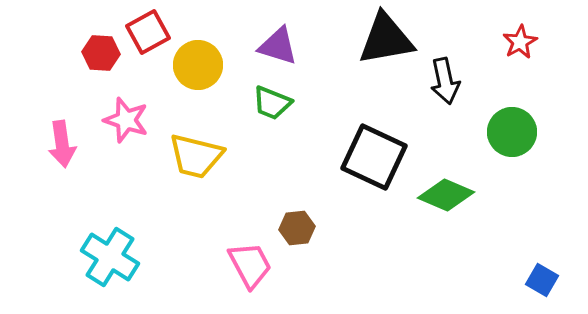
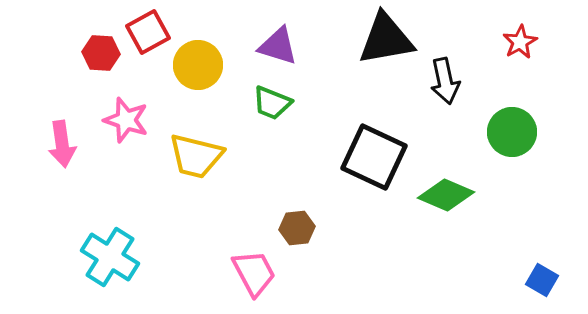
pink trapezoid: moved 4 px right, 8 px down
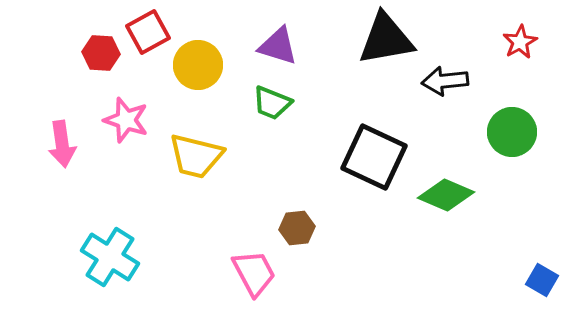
black arrow: rotated 96 degrees clockwise
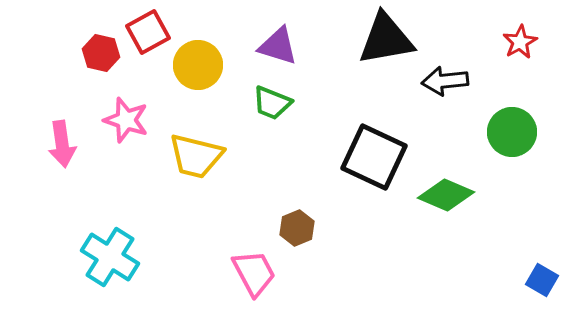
red hexagon: rotated 9 degrees clockwise
brown hexagon: rotated 16 degrees counterclockwise
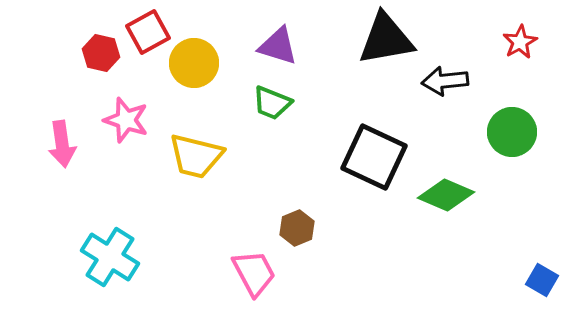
yellow circle: moved 4 px left, 2 px up
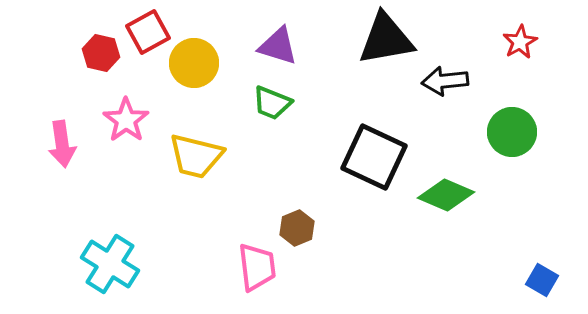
pink star: rotated 18 degrees clockwise
cyan cross: moved 7 px down
pink trapezoid: moved 3 px right, 6 px up; rotated 21 degrees clockwise
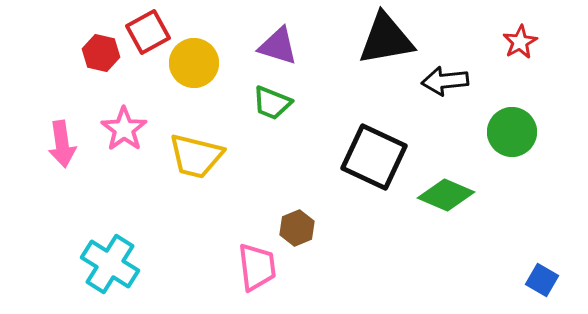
pink star: moved 2 px left, 9 px down
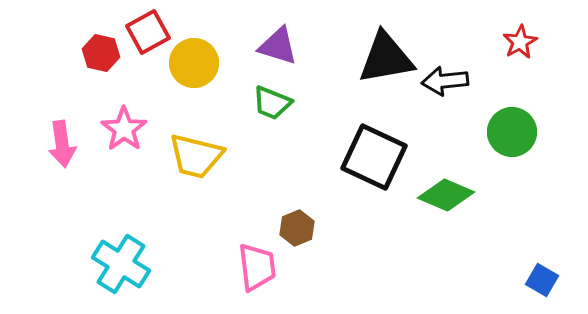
black triangle: moved 19 px down
cyan cross: moved 11 px right
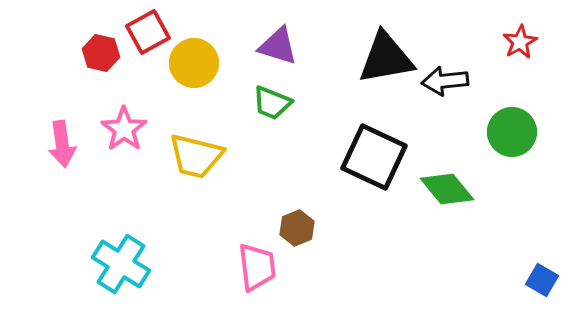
green diamond: moved 1 px right, 6 px up; rotated 28 degrees clockwise
